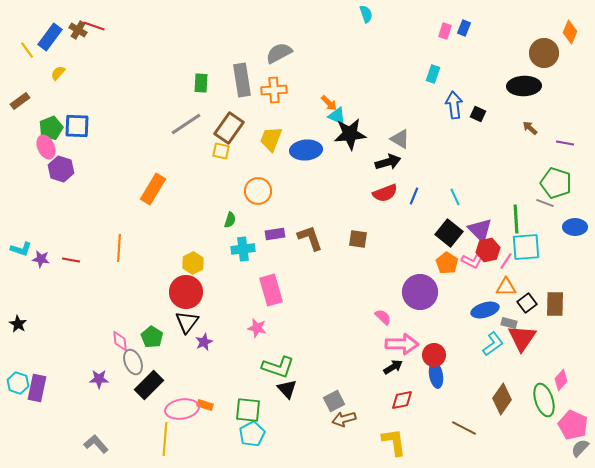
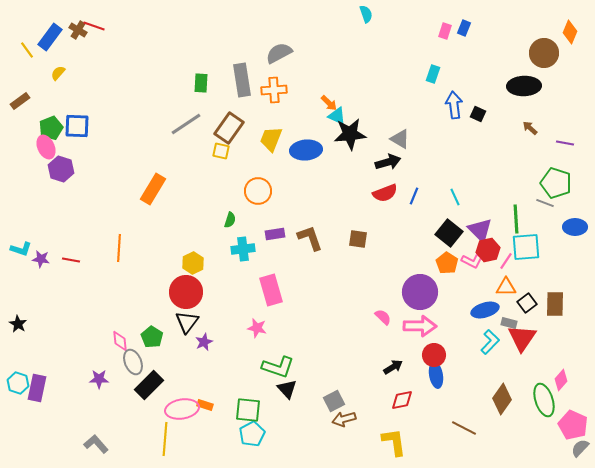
pink arrow at (402, 344): moved 18 px right, 18 px up
cyan L-shape at (493, 344): moved 3 px left, 2 px up; rotated 10 degrees counterclockwise
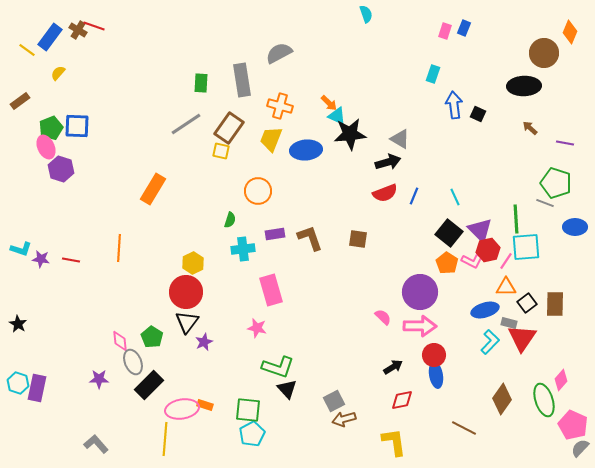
yellow line at (27, 50): rotated 18 degrees counterclockwise
orange cross at (274, 90): moved 6 px right, 16 px down; rotated 20 degrees clockwise
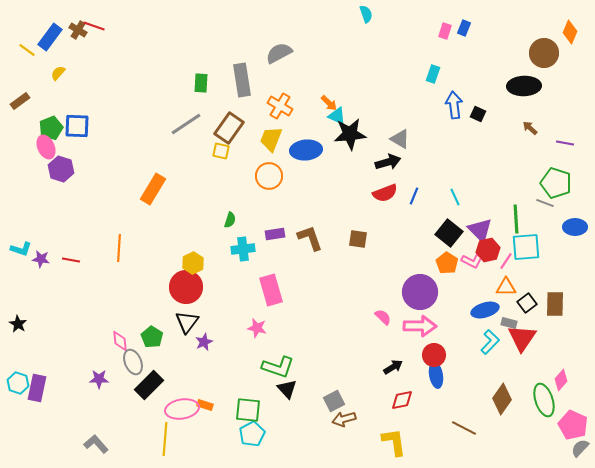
orange cross at (280, 106): rotated 15 degrees clockwise
orange circle at (258, 191): moved 11 px right, 15 px up
red circle at (186, 292): moved 5 px up
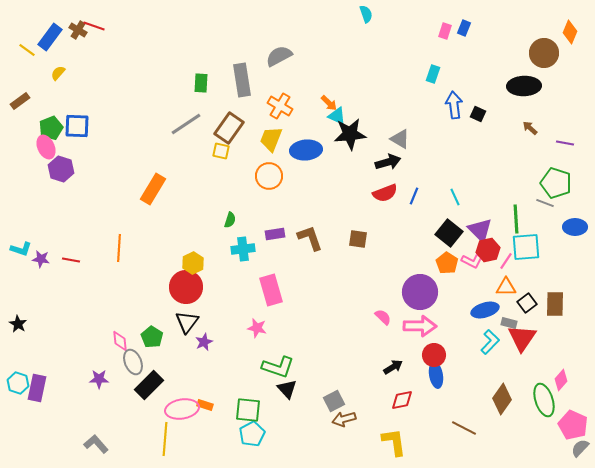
gray semicircle at (279, 53): moved 3 px down
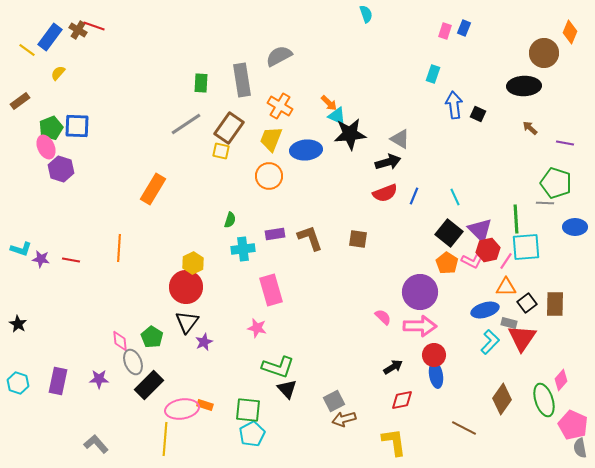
gray line at (545, 203): rotated 18 degrees counterclockwise
purple rectangle at (37, 388): moved 21 px right, 7 px up
gray semicircle at (580, 448): rotated 54 degrees counterclockwise
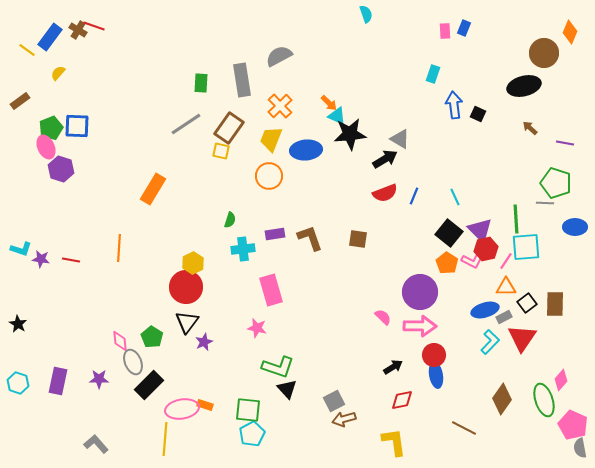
pink rectangle at (445, 31): rotated 21 degrees counterclockwise
black ellipse at (524, 86): rotated 12 degrees counterclockwise
orange cross at (280, 106): rotated 15 degrees clockwise
black arrow at (388, 162): moved 3 px left, 3 px up; rotated 15 degrees counterclockwise
red hexagon at (488, 250): moved 2 px left, 1 px up
gray rectangle at (509, 323): moved 5 px left, 6 px up; rotated 42 degrees counterclockwise
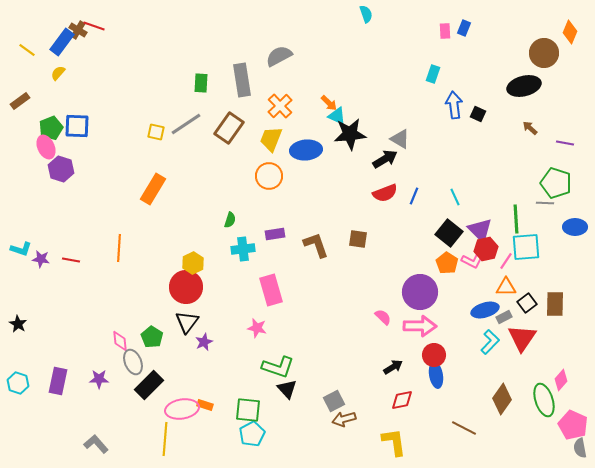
blue rectangle at (50, 37): moved 12 px right, 5 px down
yellow square at (221, 151): moved 65 px left, 19 px up
brown L-shape at (310, 238): moved 6 px right, 7 px down
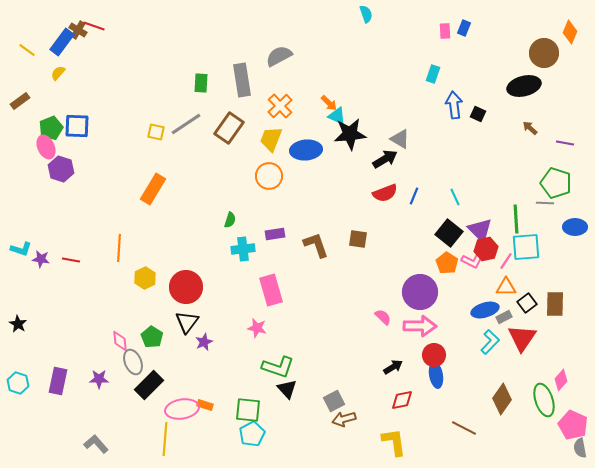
yellow hexagon at (193, 263): moved 48 px left, 15 px down
